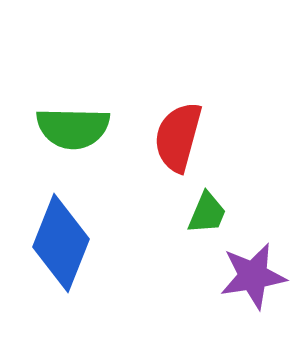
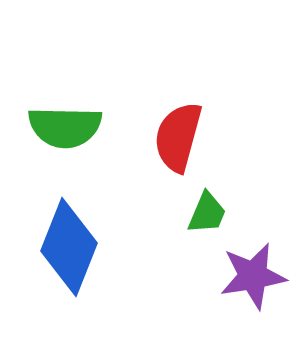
green semicircle: moved 8 px left, 1 px up
blue diamond: moved 8 px right, 4 px down
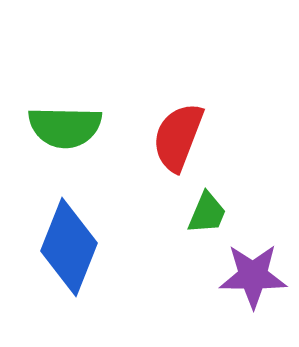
red semicircle: rotated 6 degrees clockwise
purple star: rotated 10 degrees clockwise
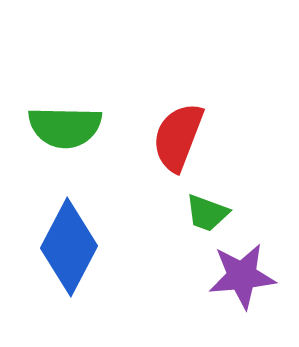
green trapezoid: rotated 87 degrees clockwise
blue diamond: rotated 6 degrees clockwise
purple star: moved 11 px left; rotated 6 degrees counterclockwise
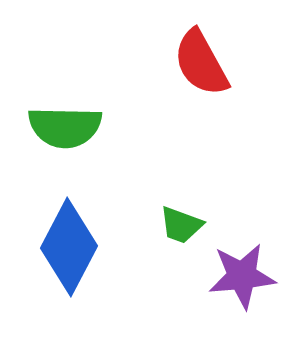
red semicircle: moved 23 px right, 74 px up; rotated 50 degrees counterclockwise
green trapezoid: moved 26 px left, 12 px down
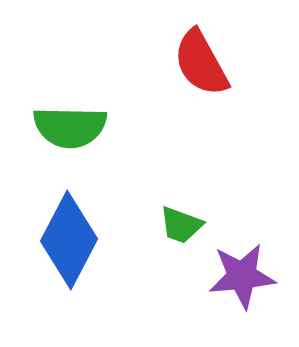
green semicircle: moved 5 px right
blue diamond: moved 7 px up
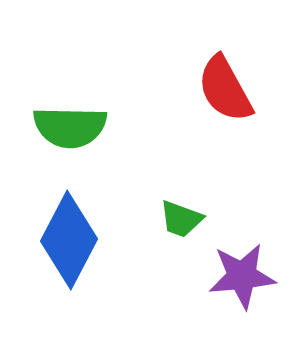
red semicircle: moved 24 px right, 26 px down
green trapezoid: moved 6 px up
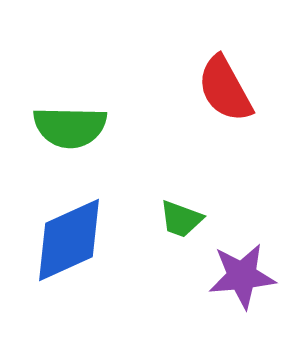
blue diamond: rotated 38 degrees clockwise
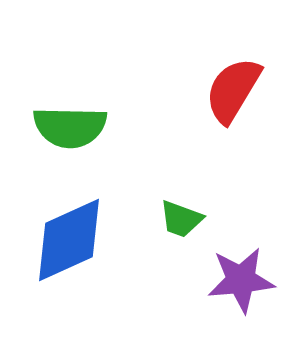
red semicircle: moved 8 px right, 1 px down; rotated 60 degrees clockwise
purple star: moved 1 px left, 4 px down
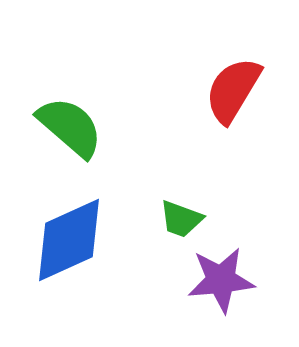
green semicircle: rotated 140 degrees counterclockwise
purple star: moved 20 px left
